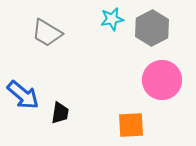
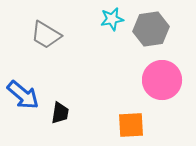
gray hexagon: moved 1 px left, 1 px down; rotated 20 degrees clockwise
gray trapezoid: moved 1 px left, 2 px down
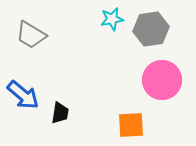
gray trapezoid: moved 15 px left
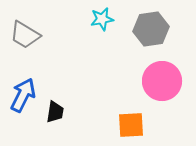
cyan star: moved 10 px left
gray trapezoid: moved 6 px left
pink circle: moved 1 px down
blue arrow: rotated 104 degrees counterclockwise
black trapezoid: moved 5 px left, 1 px up
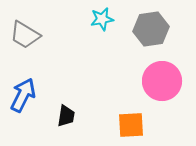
black trapezoid: moved 11 px right, 4 px down
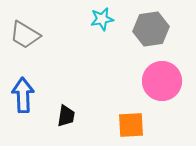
blue arrow: rotated 28 degrees counterclockwise
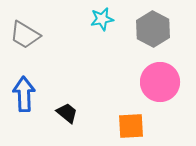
gray hexagon: moved 2 px right; rotated 24 degrees counterclockwise
pink circle: moved 2 px left, 1 px down
blue arrow: moved 1 px right, 1 px up
black trapezoid: moved 1 px right, 3 px up; rotated 60 degrees counterclockwise
orange square: moved 1 px down
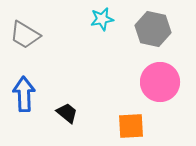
gray hexagon: rotated 16 degrees counterclockwise
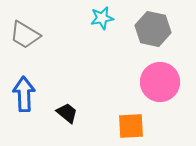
cyan star: moved 1 px up
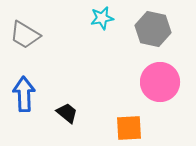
orange square: moved 2 px left, 2 px down
